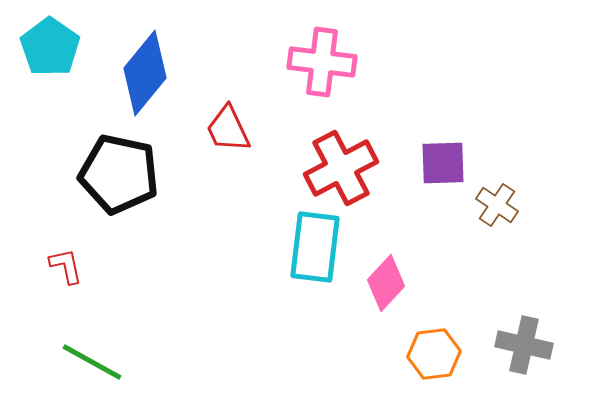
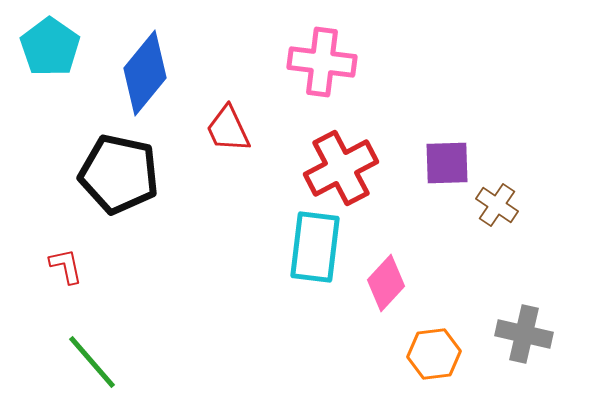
purple square: moved 4 px right
gray cross: moved 11 px up
green line: rotated 20 degrees clockwise
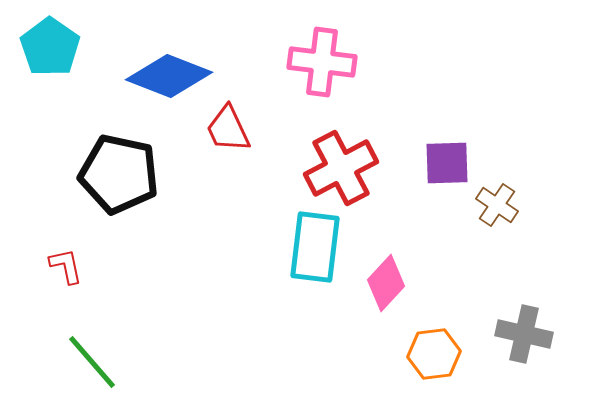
blue diamond: moved 24 px right, 3 px down; rotated 72 degrees clockwise
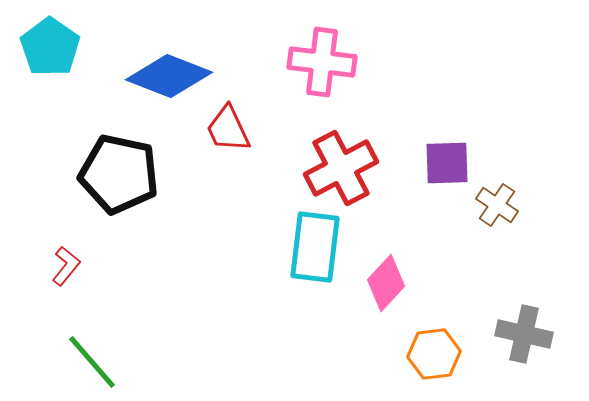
red L-shape: rotated 51 degrees clockwise
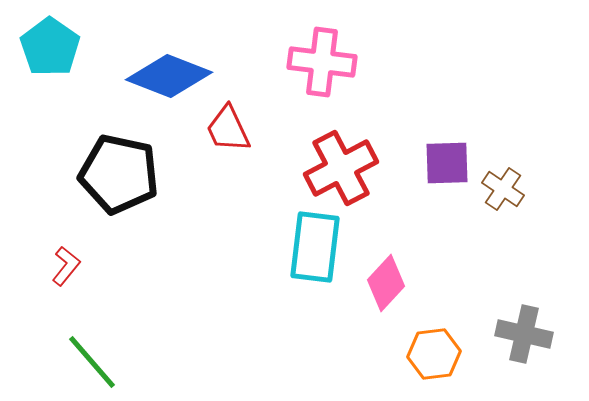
brown cross: moved 6 px right, 16 px up
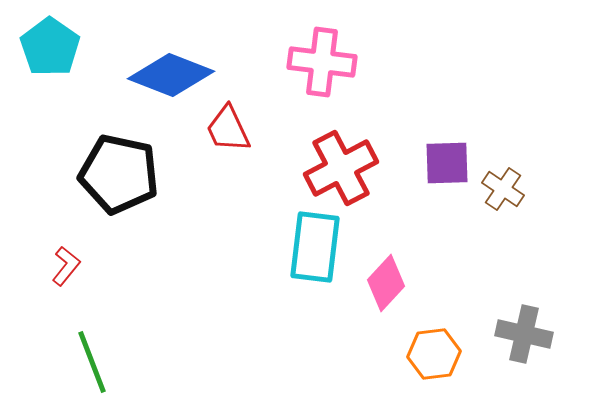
blue diamond: moved 2 px right, 1 px up
green line: rotated 20 degrees clockwise
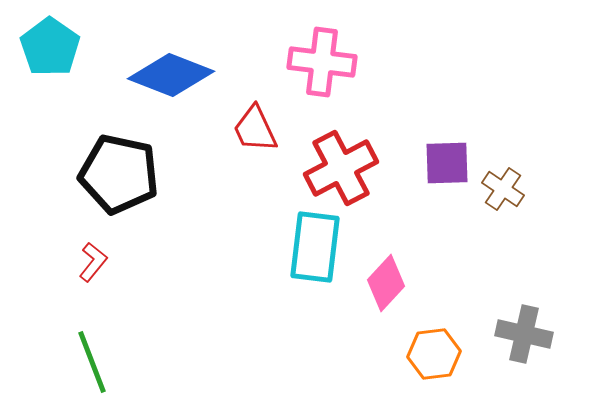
red trapezoid: moved 27 px right
red L-shape: moved 27 px right, 4 px up
